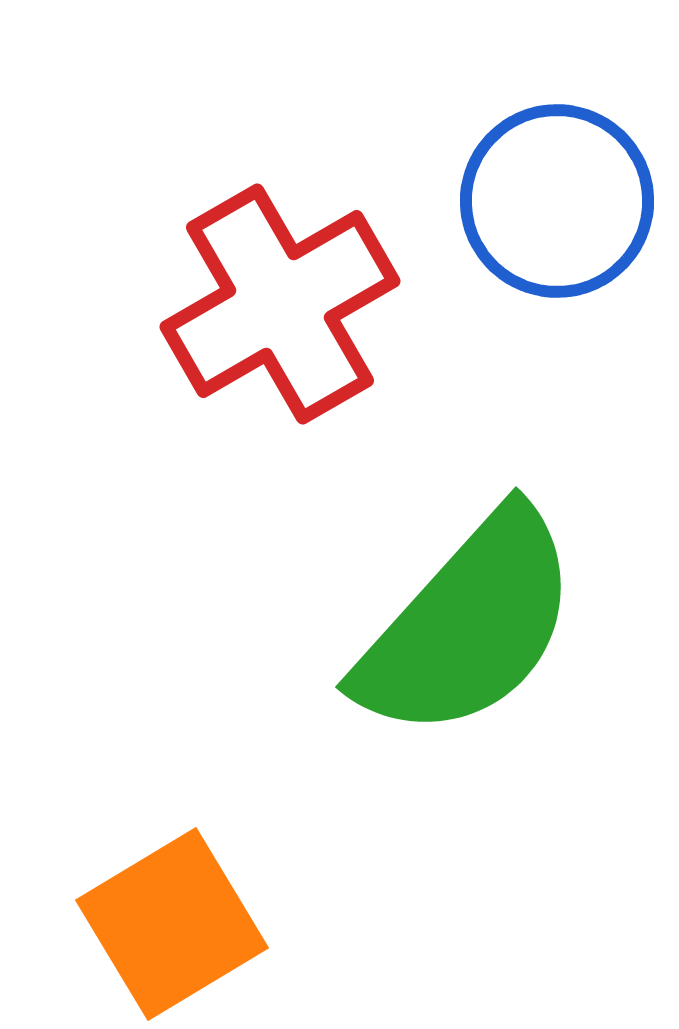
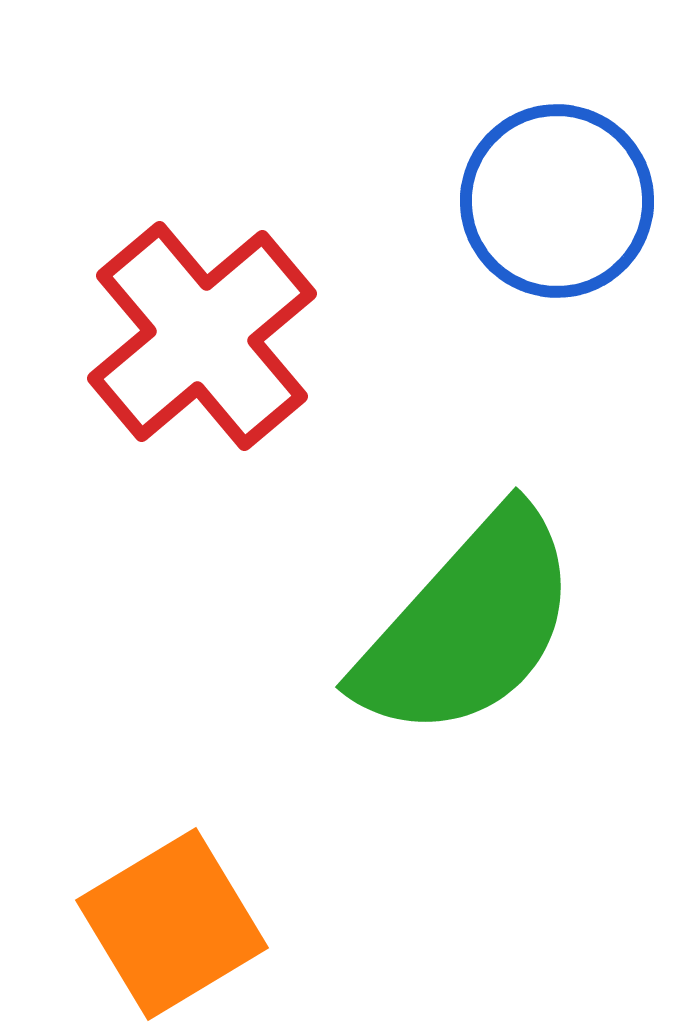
red cross: moved 78 px left, 32 px down; rotated 10 degrees counterclockwise
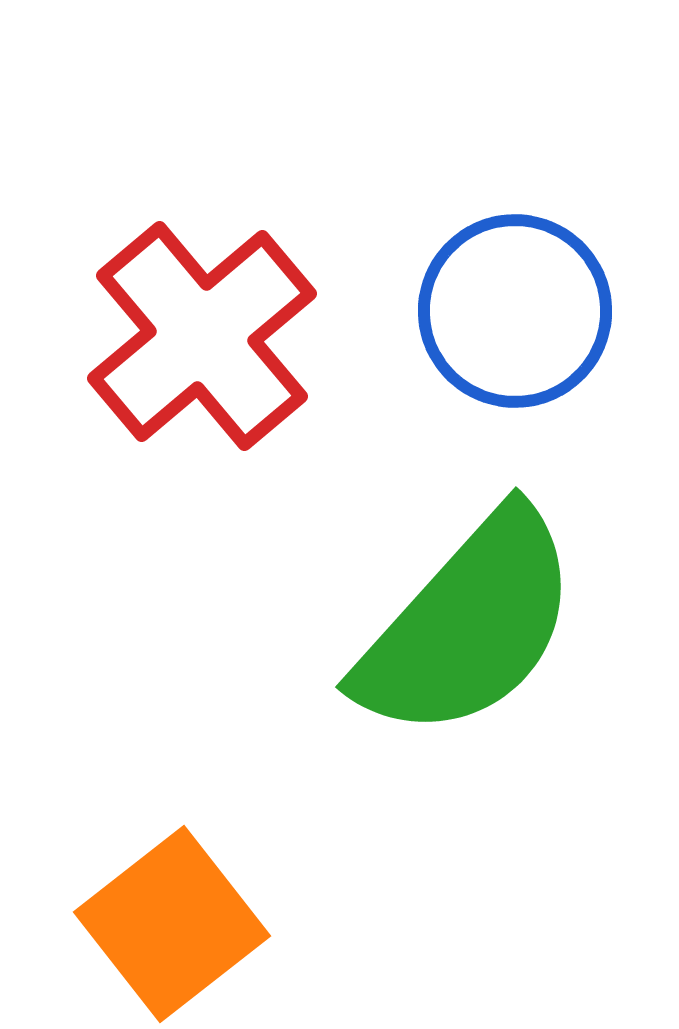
blue circle: moved 42 px left, 110 px down
orange square: rotated 7 degrees counterclockwise
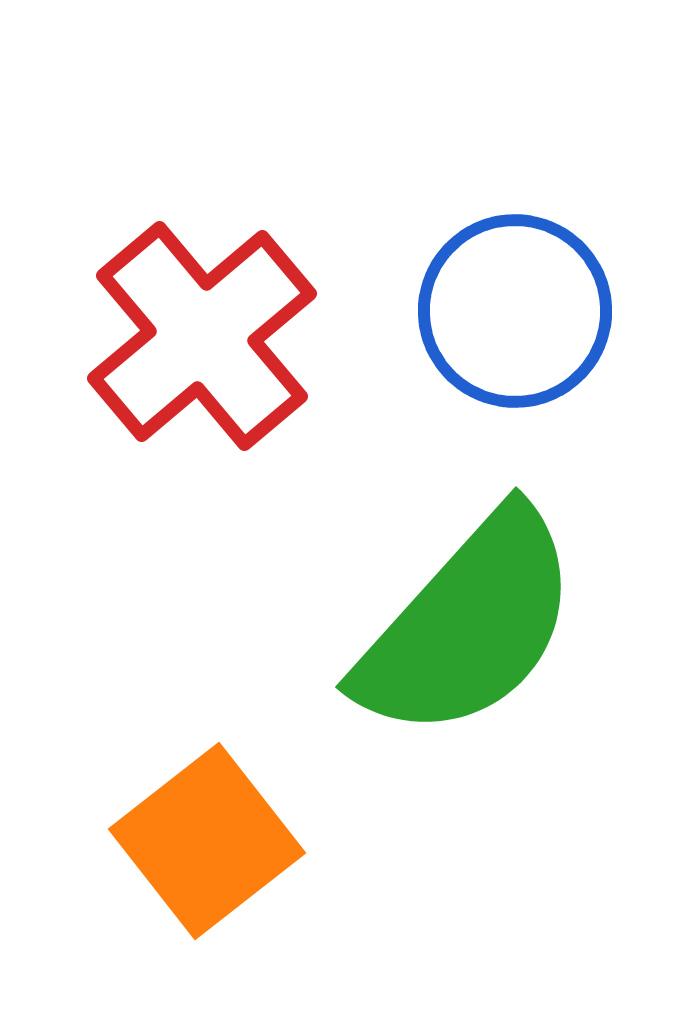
orange square: moved 35 px right, 83 px up
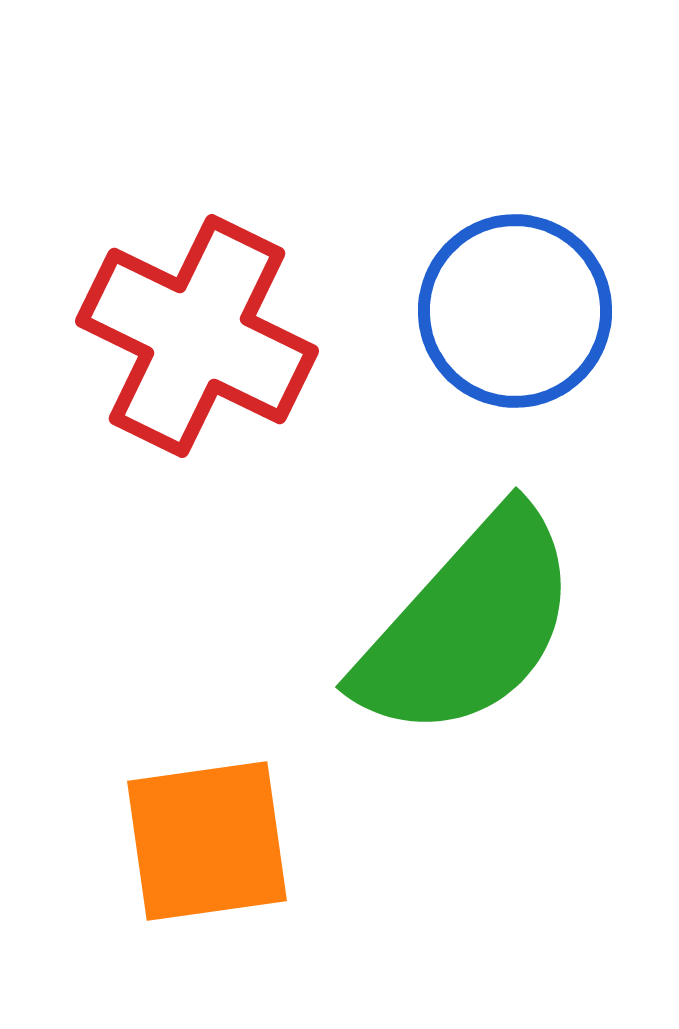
red cross: moved 5 px left; rotated 24 degrees counterclockwise
orange square: rotated 30 degrees clockwise
